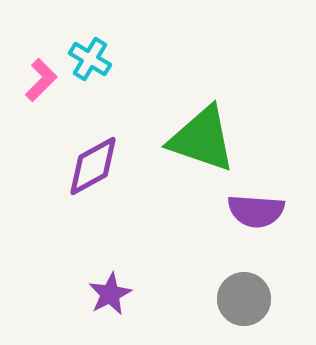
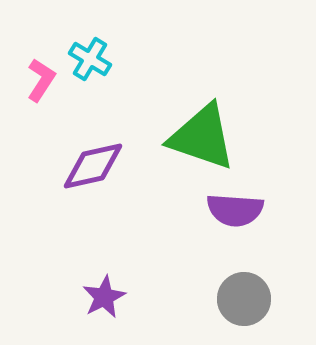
pink L-shape: rotated 12 degrees counterclockwise
green triangle: moved 2 px up
purple diamond: rotated 16 degrees clockwise
purple semicircle: moved 21 px left, 1 px up
purple star: moved 6 px left, 3 px down
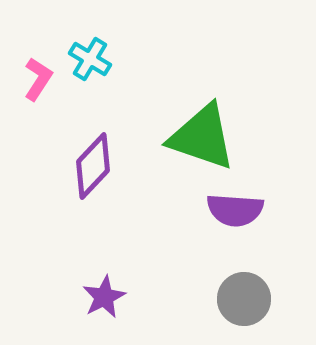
pink L-shape: moved 3 px left, 1 px up
purple diamond: rotated 34 degrees counterclockwise
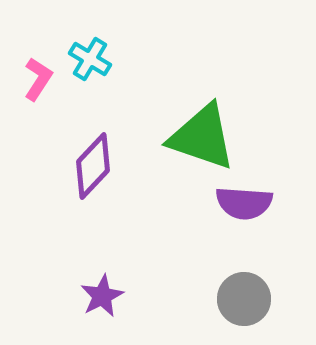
purple semicircle: moved 9 px right, 7 px up
purple star: moved 2 px left, 1 px up
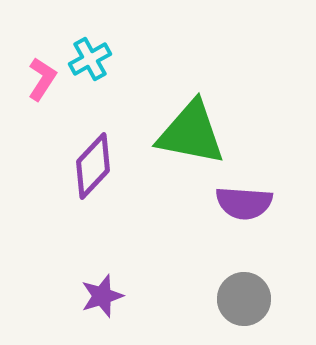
cyan cross: rotated 30 degrees clockwise
pink L-shape: moved 4 px right
green triangle: moved 11 px left, 4 px up; rotated 8 degrees counterclockwise
purple star: rotated 9 degrees clockwise
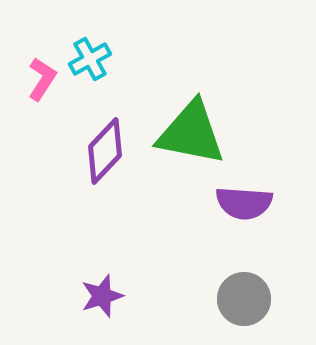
purple diamond: moved 12 px right, 15 px up
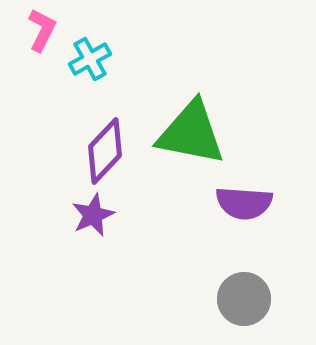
pink L-shape: moved 49 px up; rotated 6 degrees counterclockwise
purple star: moved 9 px left, 81 px up; rotated 6 degrees counterclockwise
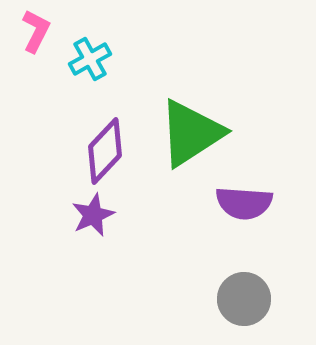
pink L-shape: moved 6 px left, 1 px down
green triangle: rotated 44 degrees counterclockwise
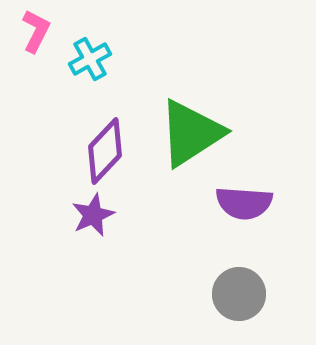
gray circle: moved 5 px left, 5 px up
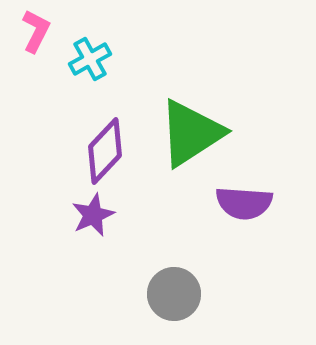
gray circle: moved 65 px left
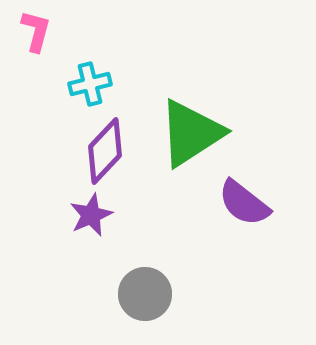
pink L-shape: rotated 12 degrees counterclockwise
cyan cross: moved 25 px down; rotated 15 degrees clockwise
purple semicircle: rotated 34 degrees clockwise
purple star: moved 2 px left
gray circle: moved 29 px left
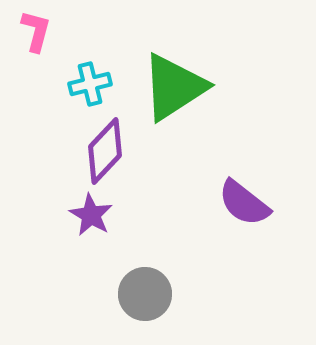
green triangle: moved 17 px left, 46 px up
purple star: rotated 18 degrees counterclockwise
